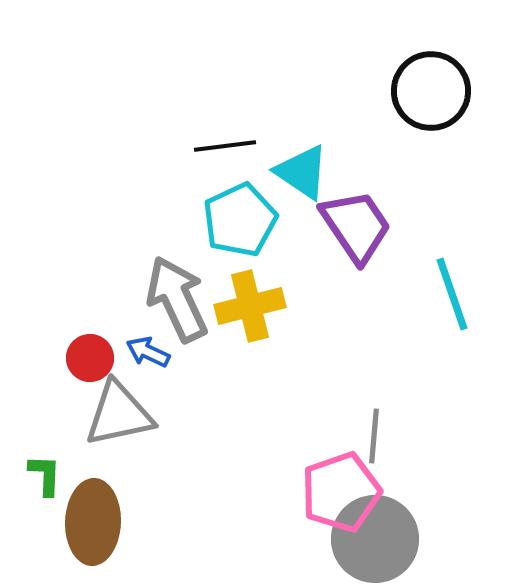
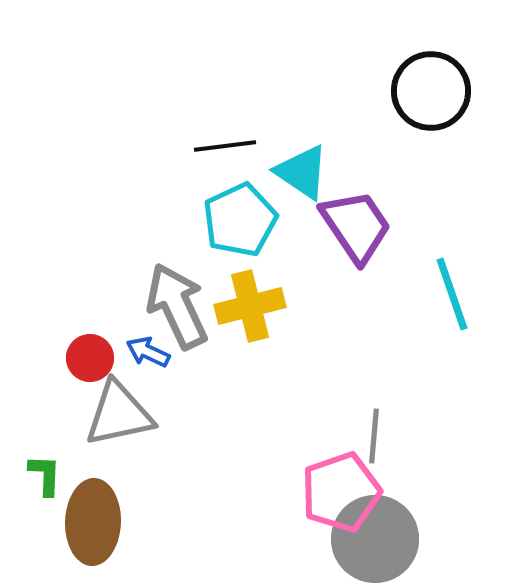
gray arrow: moved 7 px down
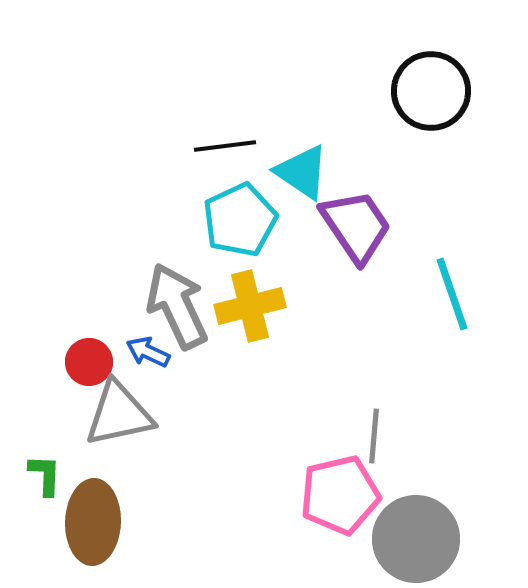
red circle: moved 1 px left, 4 px down
pink pentagon: moved 1 px left, 3 px down; rotated 6 degrees clockwise
gray circle: moved 41 px right
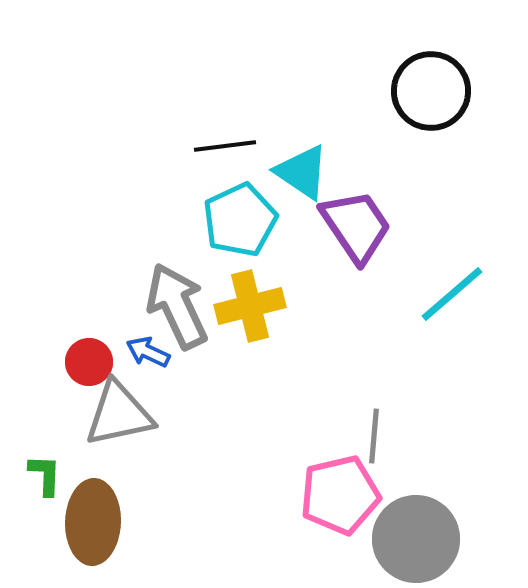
cyan line: rotated 68 degrees clockwise
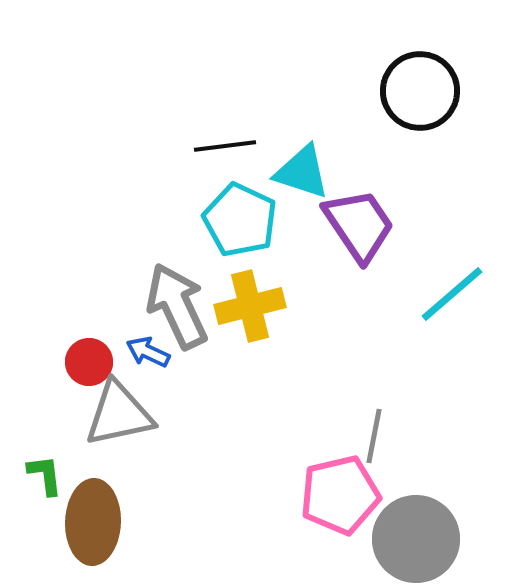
black circle: moved 11 px left
cyan triangle: rotated 16 degrees counterclockwise
cyan pentagon: rotated 22 degrees counterclockwise
purple trapezoid: moved 3 px right, 1 px up
gray line: rotated 6 degrees clockwise
green L-shape: rotated 9 degrees counterclockwise
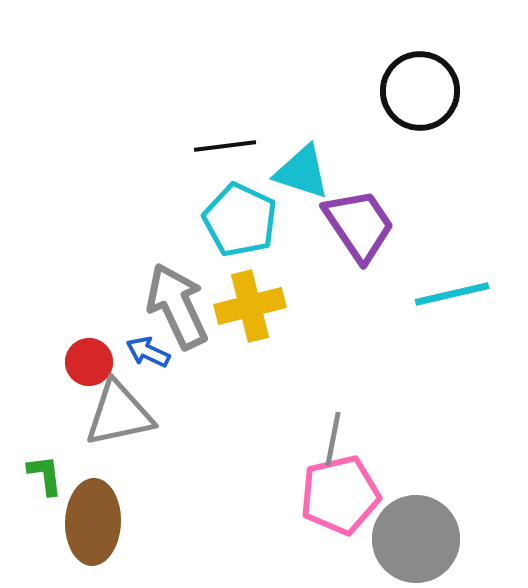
cyan line: rotated 28 degrees clockwise
gray line: moved 41 px left, 3 px down
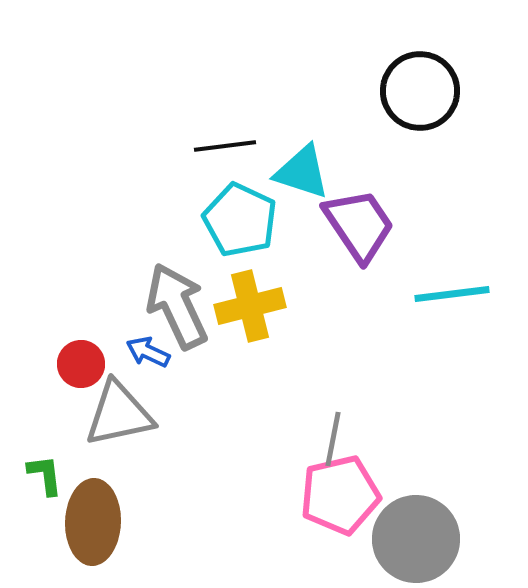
cyan line: rotated 6 degrees clockwise
red circle: moved 8 px left, 2 px down
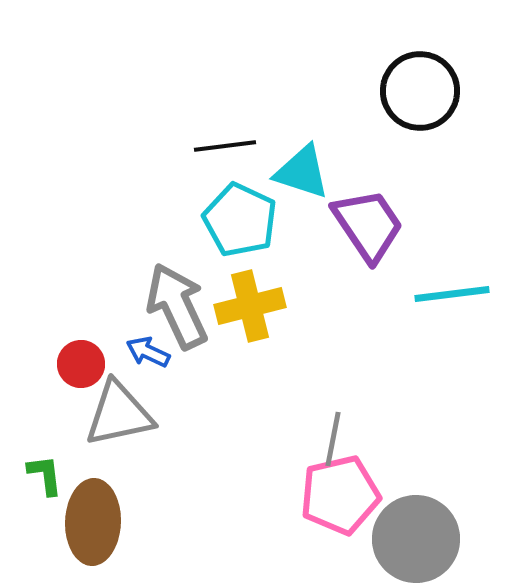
purple trapezoid: moved 9 px right
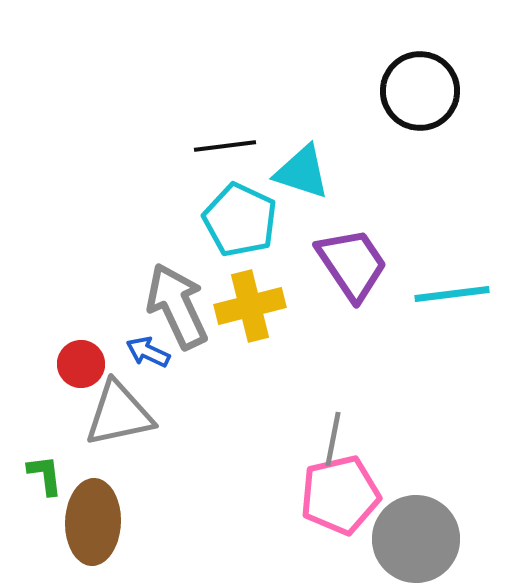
purple trapezoid: moved 16 px left, 39 px down
